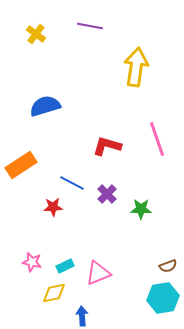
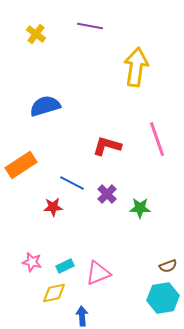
green star: moved 1 px left, 1 px up
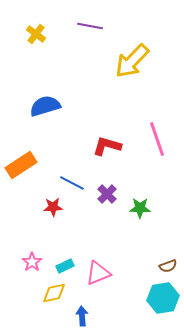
yellow arrow: moved 4 px left, 6 px up; rotated 144 degrees counterclockwise
pink star: rotated 24 degrees clockwise
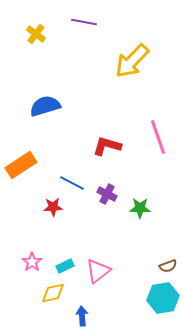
purple line: moved 6 px left, 4 px up
pink line: moved 1 px right, 2 px up
purple cross: rotated 18 degrees counterclockwise
pink triangle: moved 2 px up; rotated 16 degrees counterclockwise
yellow diamond: moved 1 px left
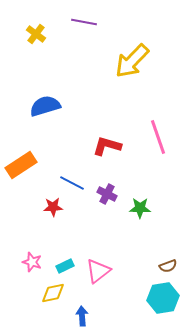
pink star: rotated 18 degrees counterclockwise
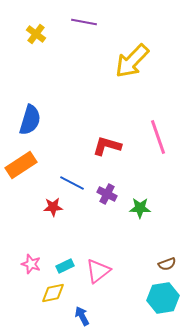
blue semicircle: moved 15 px left, 14 px down; rotated 124 degrees clockwise
pink star: moved 1 px left, 2 px down
brown semicircle: moved 1 px left, 2 px up
blue arrow: rotated 24 degrees counterclockwise
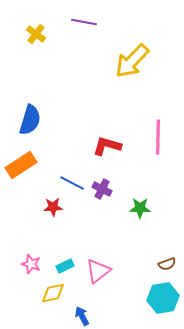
pink line: rotated 20 degrees clockwise
purple cross: moved 5 px left, 5 px up
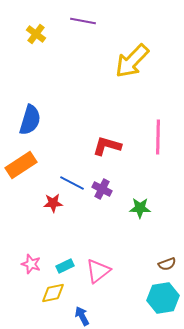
purple line: moved 1 px left, 1 px up
red star: moved 4 px up
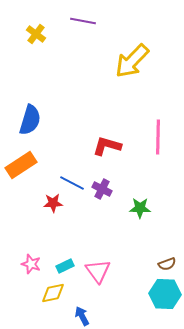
pink triangle: rotated 28 degrees counterclockwise
cyan hexagon: moved 2 px right, 4 px up; rotated 12 degrees clockwise
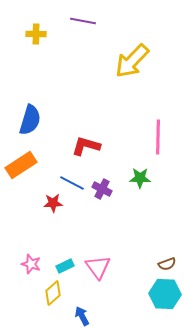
yellow cross: rotated 36 degrees counterclockwise
red L-shape: moved 21 px left
green star: moved 30 px up
pink triangle: moved 4 px up
yellow diamond: rotated 30 degrees counterclockwise
